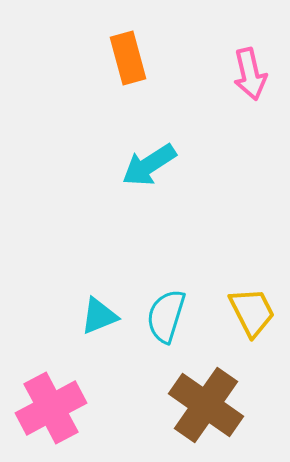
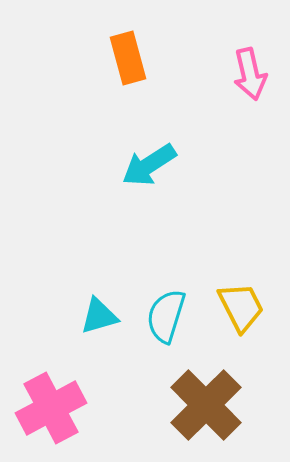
yellow trapezoid: moved 11 px left, 5 px up
cyan triangle: rotated 6 degrees clockwise
brown cross: rotated 10 degrees clockwise
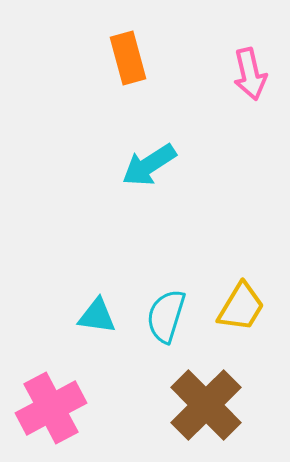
yellow trapezoid: rotated 58 degrees clockwise
cyan triangle: moved 2 px left; rotated 24 degrees clockwise
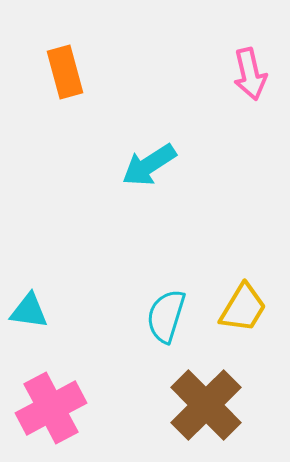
orange rectangle: moved 63 px left, 14 px down
yellow trapezoid: moved 2 px right, 1 px down
cyan triangle: moved 68 px left, 5 px up
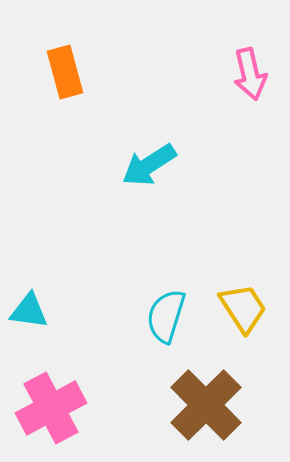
yellow trapezoid: rotated 64 degrees counterclockwise
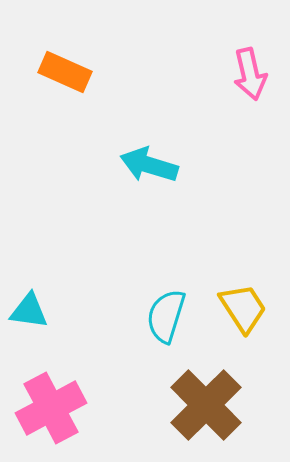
orange rectangle: rotated 51 degrees counterclockwise
cyan arrow: rotated 50 degrees clockwise
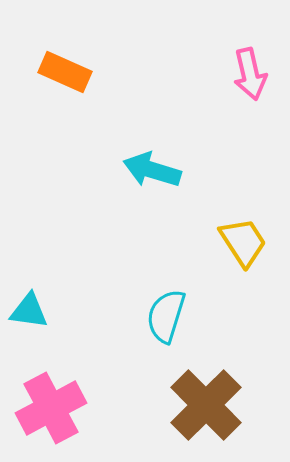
cyan arrow: moved 3 px right, 5 px down
yellow trapezoid: moved 66 px up
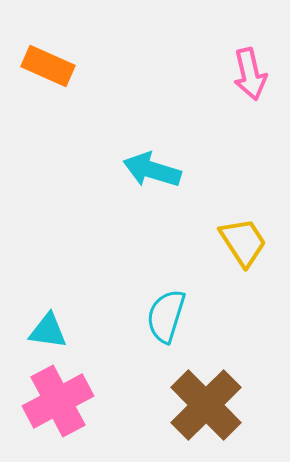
orange rectangle: moved 17 px left, 6 px up
cyan triangle: moved 19 px right, 20 px down
pink cross: moved 7 px right, 7 px up
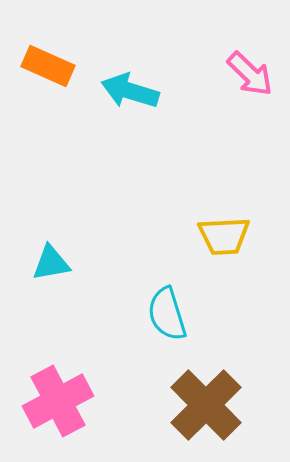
pink arrow: rotated 33 degrees counterclockwise
cyan arrow: moved 22 px left, 79 px up
yellow trapezoid: moved 19 px left, 6 px up; rotated 120 degrees clockwise
cyan semicircle: moved 1 px right, 2 px up; rotated 34 degrees counterclockwise
cyan triangle: moved 3 px right, 68 px up; rotated 18 degrees counterclockwise
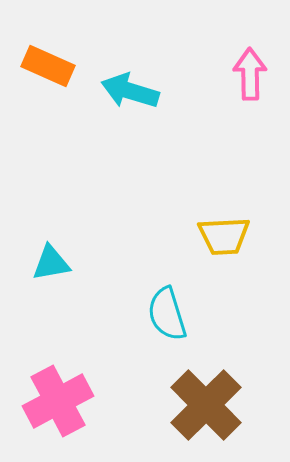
pink arrow: rotated 135 degrees counterclockwise
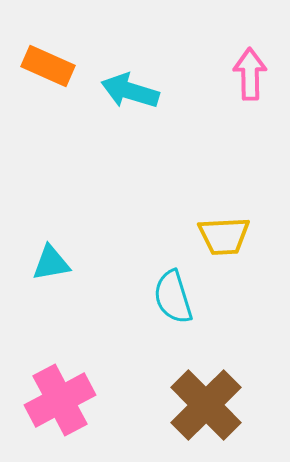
cyan semicircle: moved 6 px right, 17 px up
pink cross: moved 2 px right, 1 px up
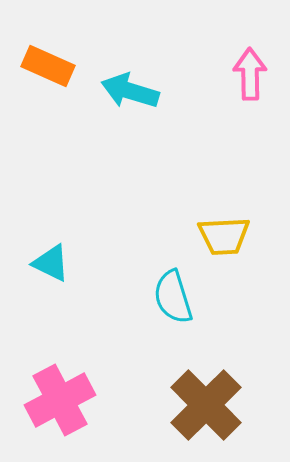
cyan triangle: rotated 36 degrees clockwise
